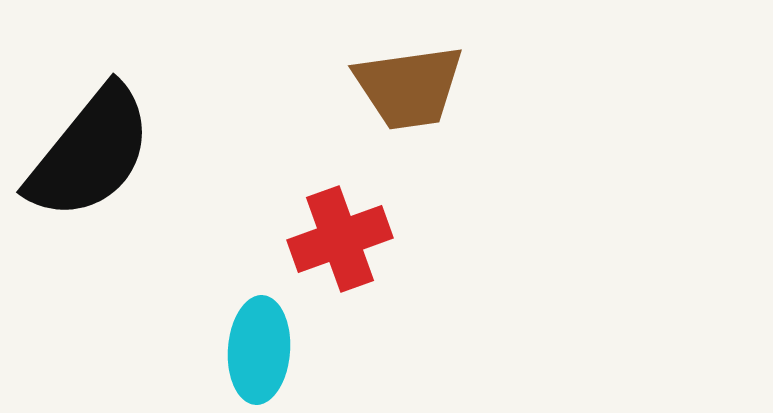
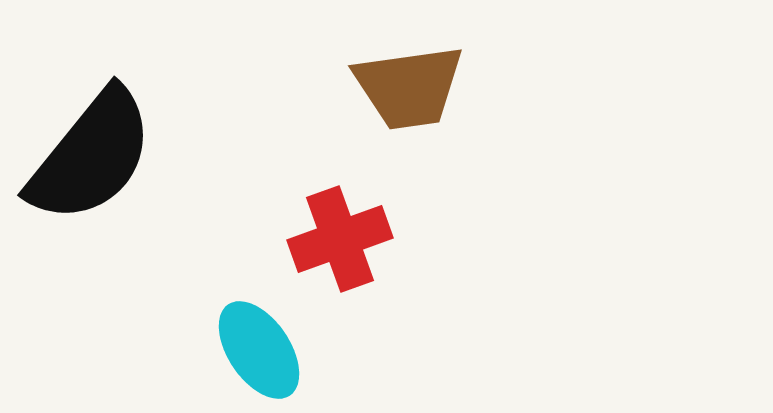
black semicircle: moved 1 px right, 3 px down
cyan ellipse: rotated 38 degrees counterclockwise
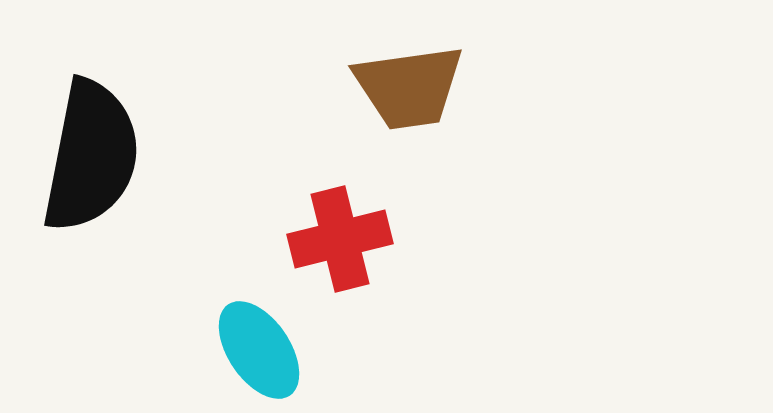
black semicircle: rotated 28 degrees counterclockwise
red cross: rotated 6 degrees clockwise
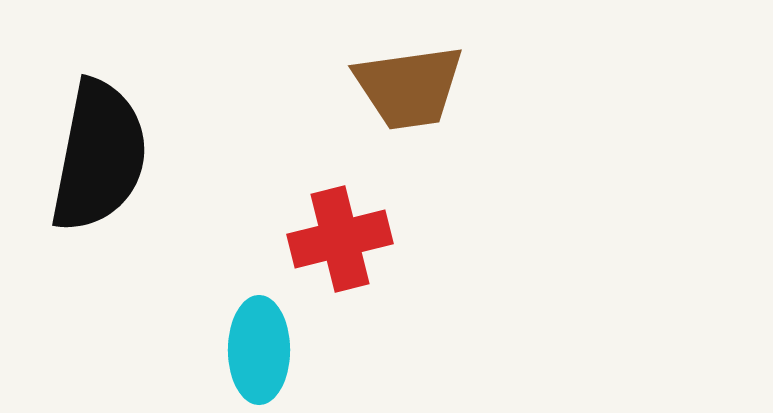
black semicircle: moved 8 px right
cyan ellipse: rotated 34 degrees clockwise
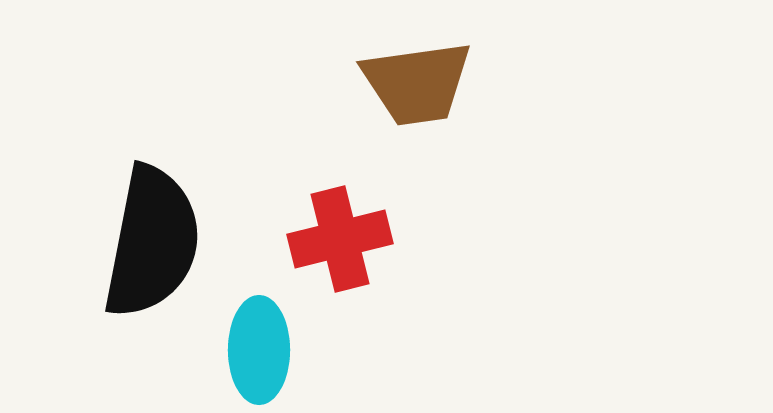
brown trapezoid: moved 8 px right, 4 px up
black semicircle: moved 53 px right, 86 px down
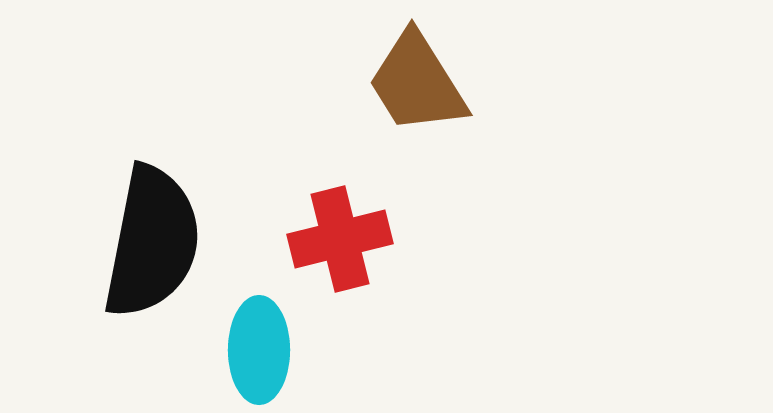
brown trapezoid: rotated 66 degrees clockwise
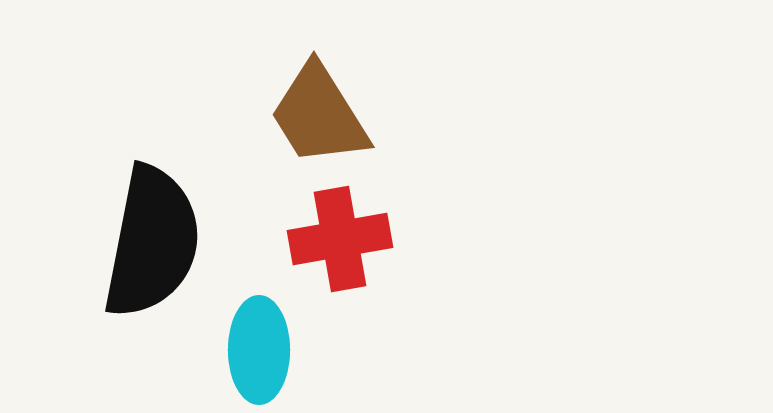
brown trapezoid: moved 98 px left, 32 px down
red cross: rotated 4 degrees clockwise
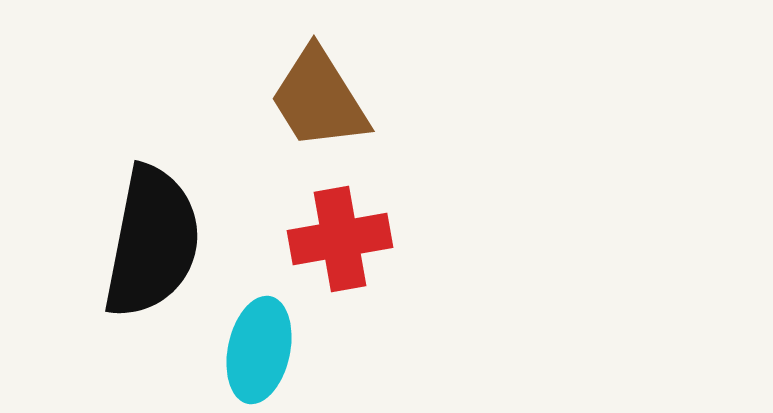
brown trapezoid: moved 16 px up
cyan ellipse: rotated 12 degrees clockwise
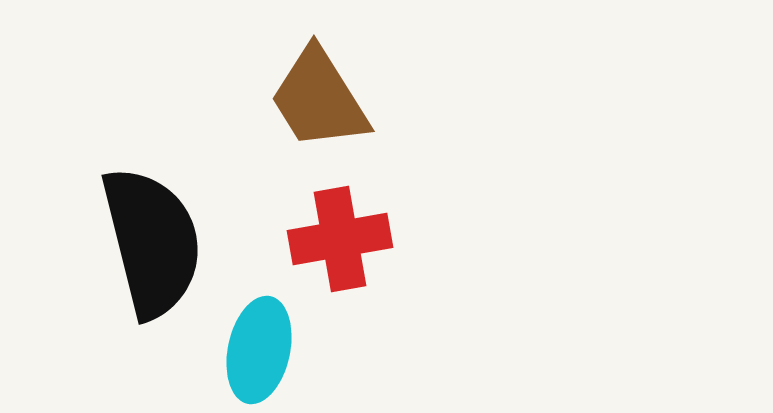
black semicircle: rotated 25 degrees counterclockwise
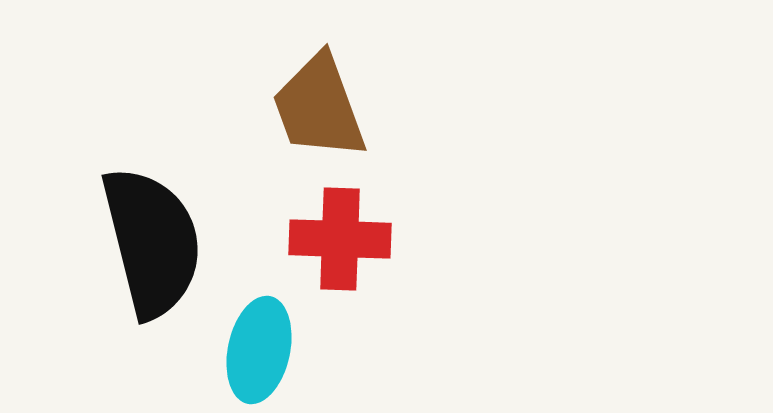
brown trapezoid: moved 8 px down; rotated 12 degrees clockwise
red cross: rotated 12 degrees clockwise
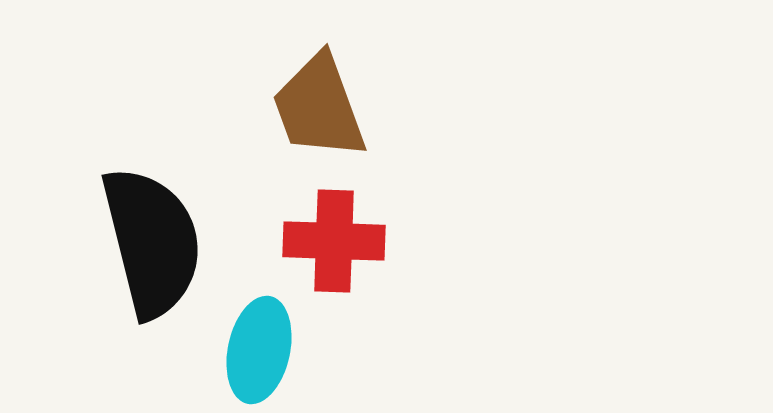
red cross: moved 6 px left, 2 px down
